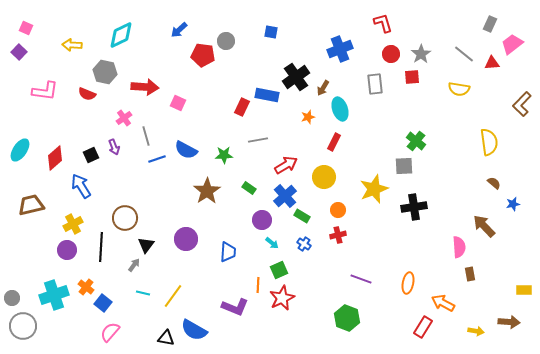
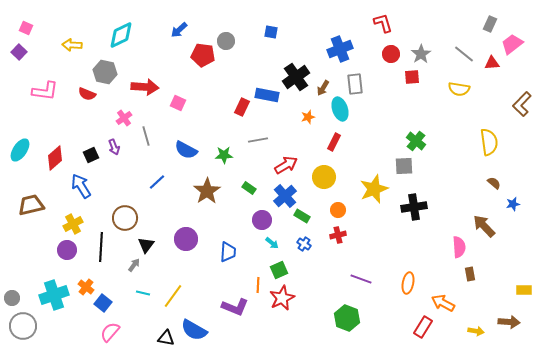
gray rectangle at (375, 84): moved 20 px left
blue line at (157, 159): moved 23 px down; rotated 24 degrees counterclockwise
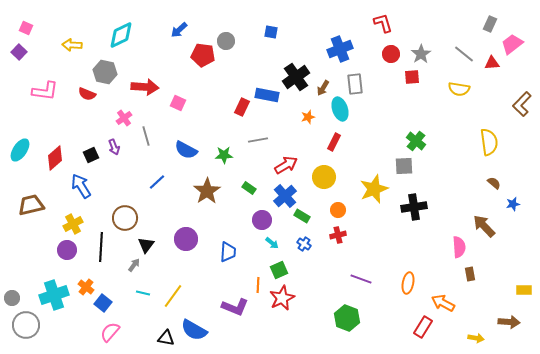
gray circle at (23, 326): moved 3 px right, 1 px up
yellow arrow at (476, 331): moved 7 px down
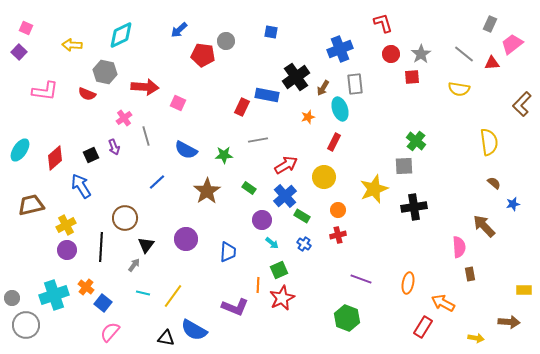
yellow cross at (73, 224): moved 7 px left, 1 px down
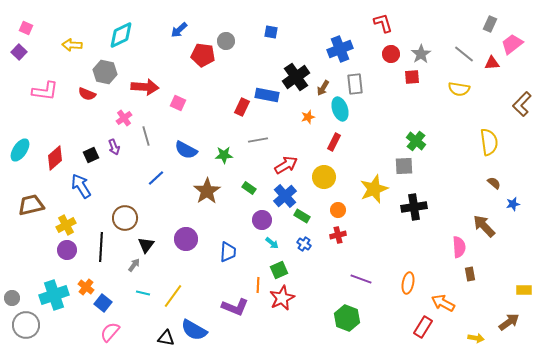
blue line at (157, 182): moved 1 px left, 4 px up
brown arrow at (509, 322): rotated 40 degrees counterclockwise
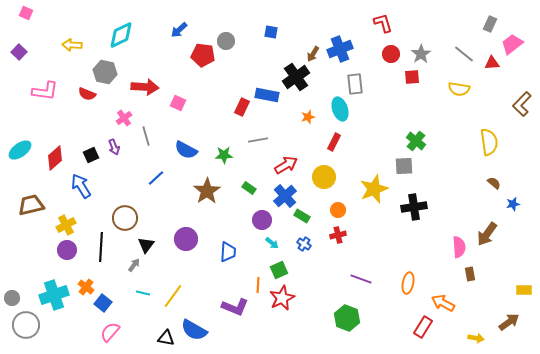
pink square at (26, 28): moved 15 px up
brown arrow at (323, 88): moved 10 px left, 34 px up
cyan ellipse at (20, 150): rotated 20 degrees clockwise
brown arrow at (484, 226): moved 3 px right, 8 px down; rotated 100 degrees counterclockwise
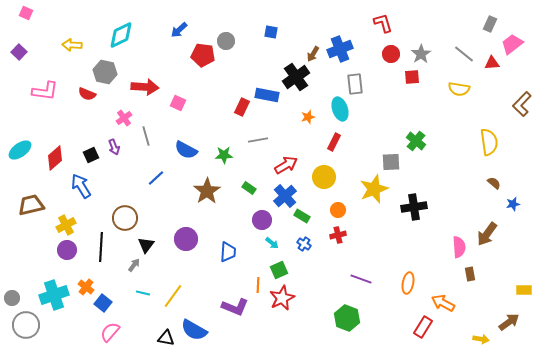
gray square at (404, 166): moved 13 px left, 4 px up
yellow arrow at (476, 338): moved 5 px right, 1 px down
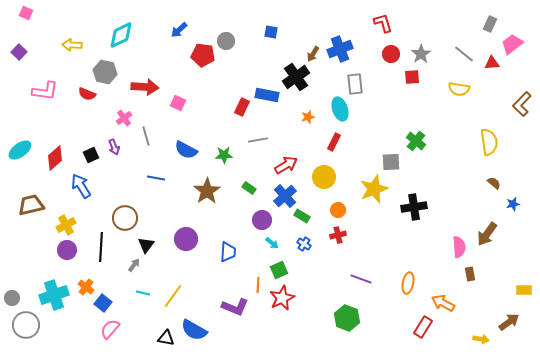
blue line at (156, 178): rotated 54 degrees clockwise
pink semicircle at (110, 332): moved 3 px up
